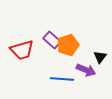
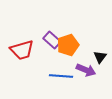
blue line: moved 1 px left, 3 px up
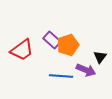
red trapezoid: rotated 20 degrees counterclockwise
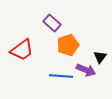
purple rectangle: moved 17 px up
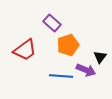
red trapezoid: moved 3 px right
